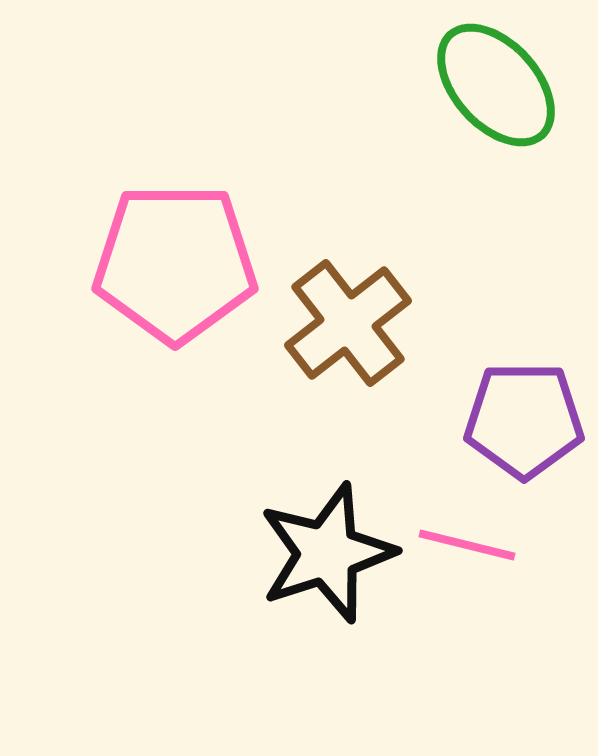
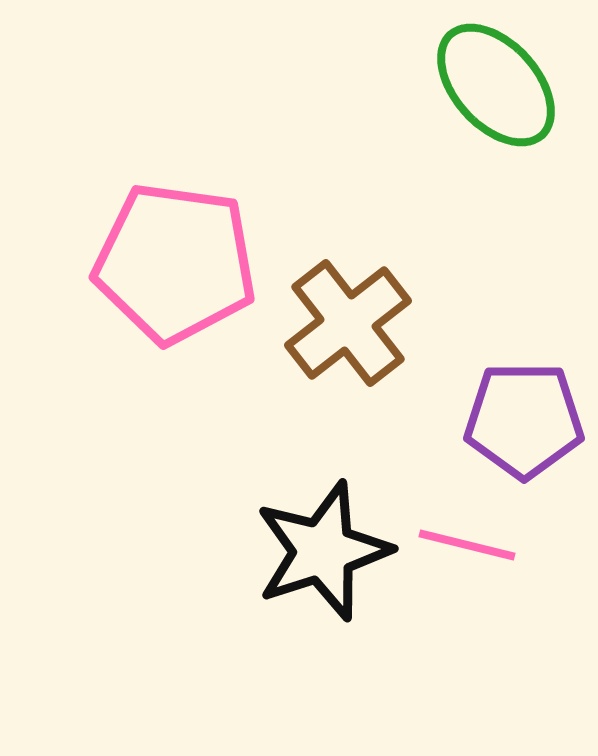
pink pentagon: rotated 8 degrees clockwise
black star: moved 4 px left, 2 px up
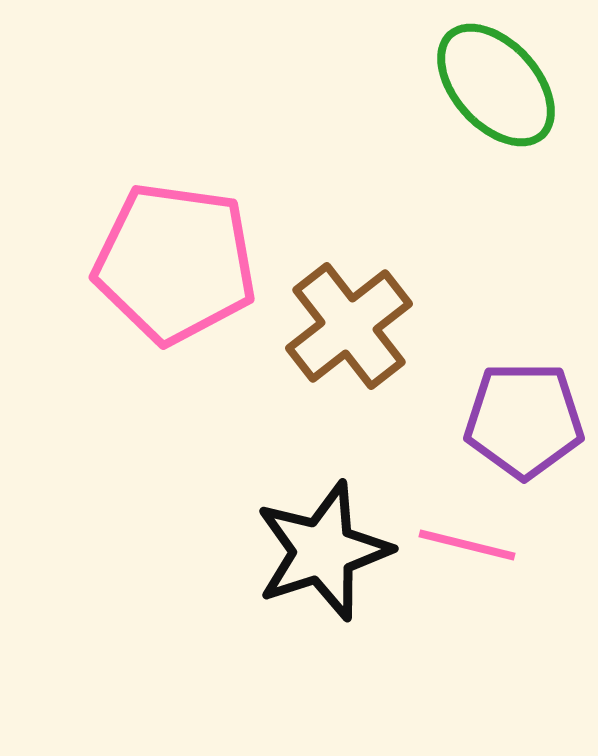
brown cross: moved 1 px right, 3 px down
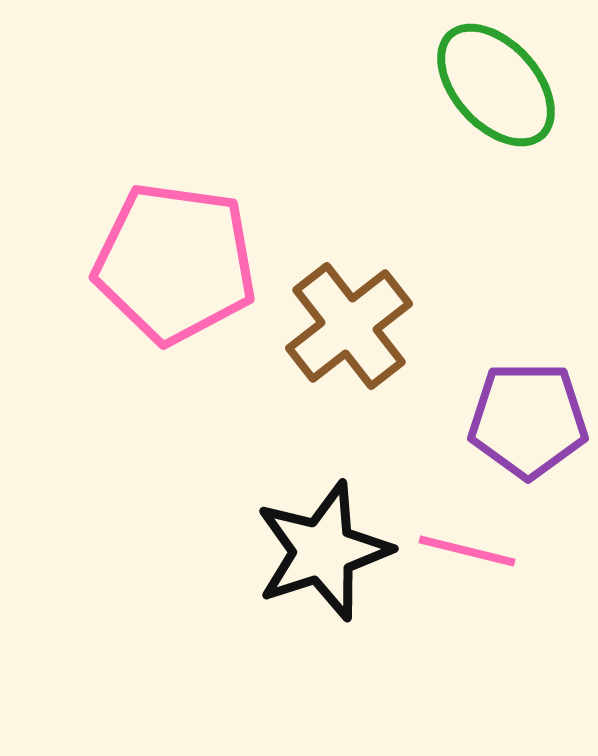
purple pentagon: moved 4 px right
pink line: moved 6 px down
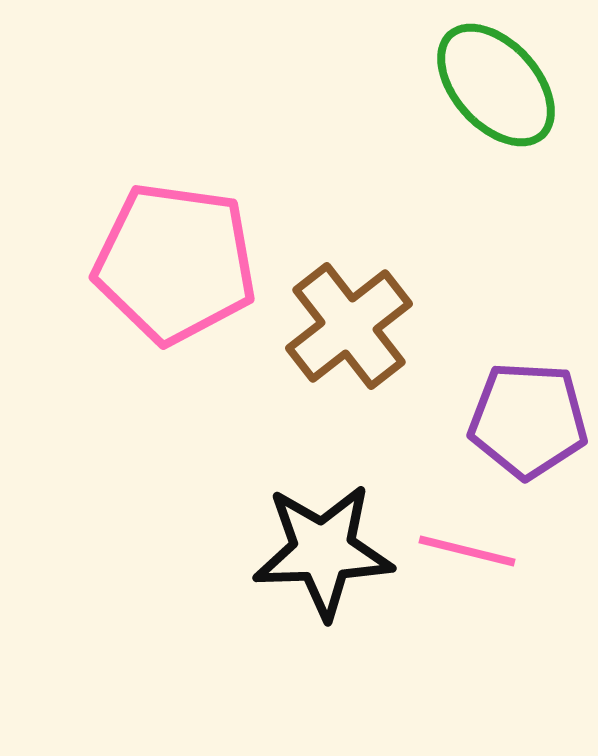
purple pentagon: rotated 3 degrees clockwise
black star: rotated 16 degrees clockwise
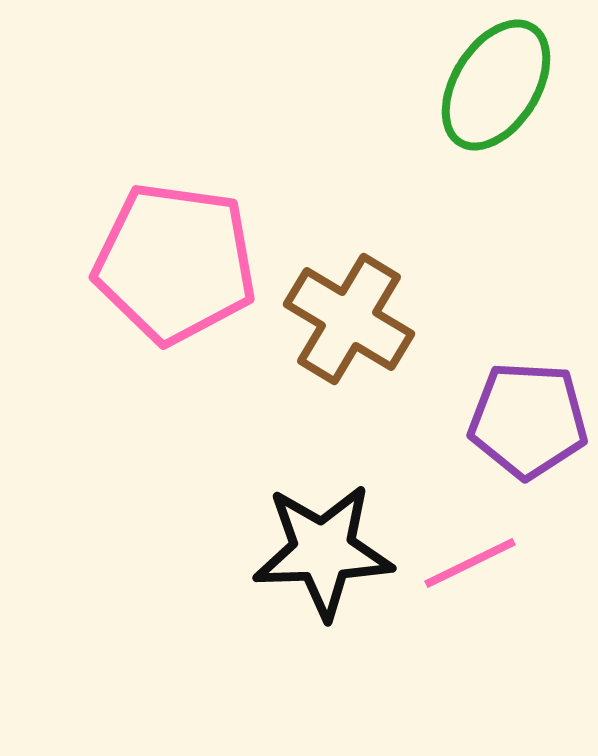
green ellipse: rotated 74 degrees clockwise
brown cross: moved 7 px up; rotated 21 degrees counterclockwise
pink line: moved 3 px right, 12 px down; rotated 40 degrees counterclockwise
